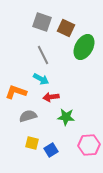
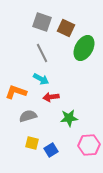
green ellipse: moved 1 px down
gray line: moved 1 px left, 2 px up
green star: moved 3 px right, 1 px down; rotated 12 degrees counterclockwise
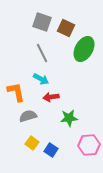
green ellipse: moved 1 px down
orange L-shape: rotated 60 degrees clockwise
yellow square: rotated 24 degrees clockwise
blue square: rotated 24 degrees counterclockwise
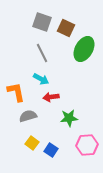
pink hexagon: moved 2 px left
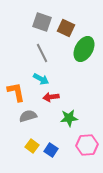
yellow square: moved 3 px down
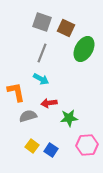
gray line: rotated 48 degrees clockwise
red arrow: moved 2 px left, 6 px down
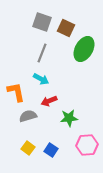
red arrow: moved 2 px up; rotated 14 degrees counterclockwise
yellow square: moved 4 px left, 2 px down
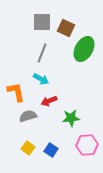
gray square: rotated 18 degrees counterclockwise
green star: moved 2 px right
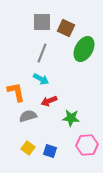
green star: rotated 12 degrees clockwise
blue square: moved 1 px left, 1 px down; rotated 16 degrees counterclockwise
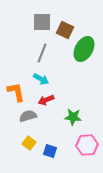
brown square: moved 1 px left, 2 px down
red arrow: moved 3 px left, 1 px up
green star: moved 2 px right, 1 px up
yellow square: moved 1 px right, 5 px up
